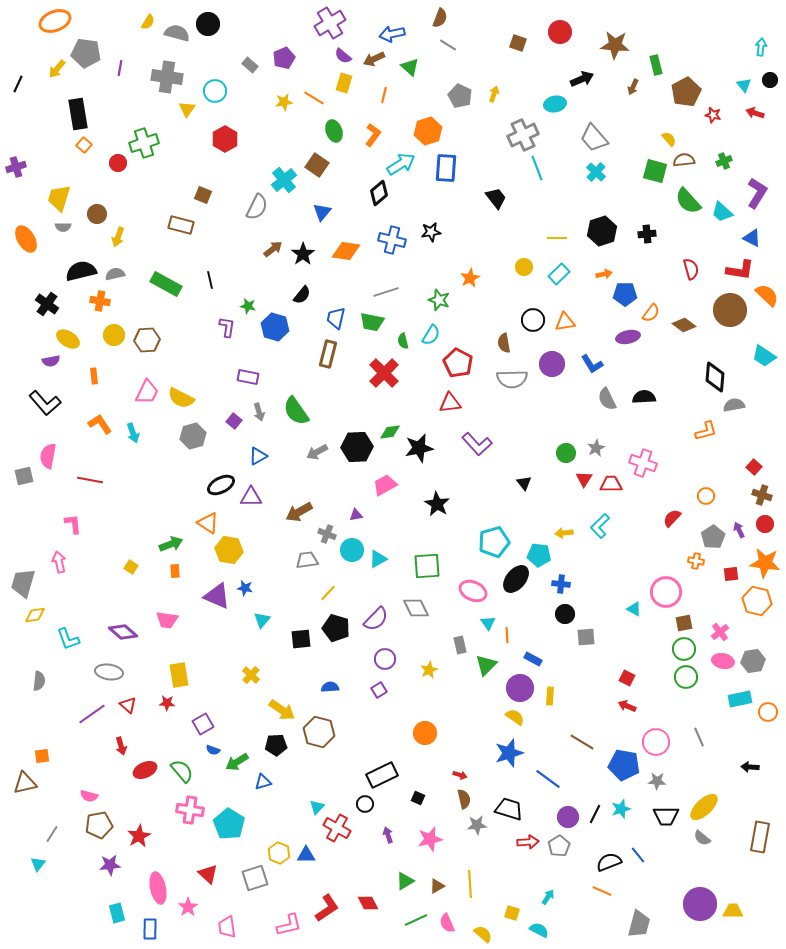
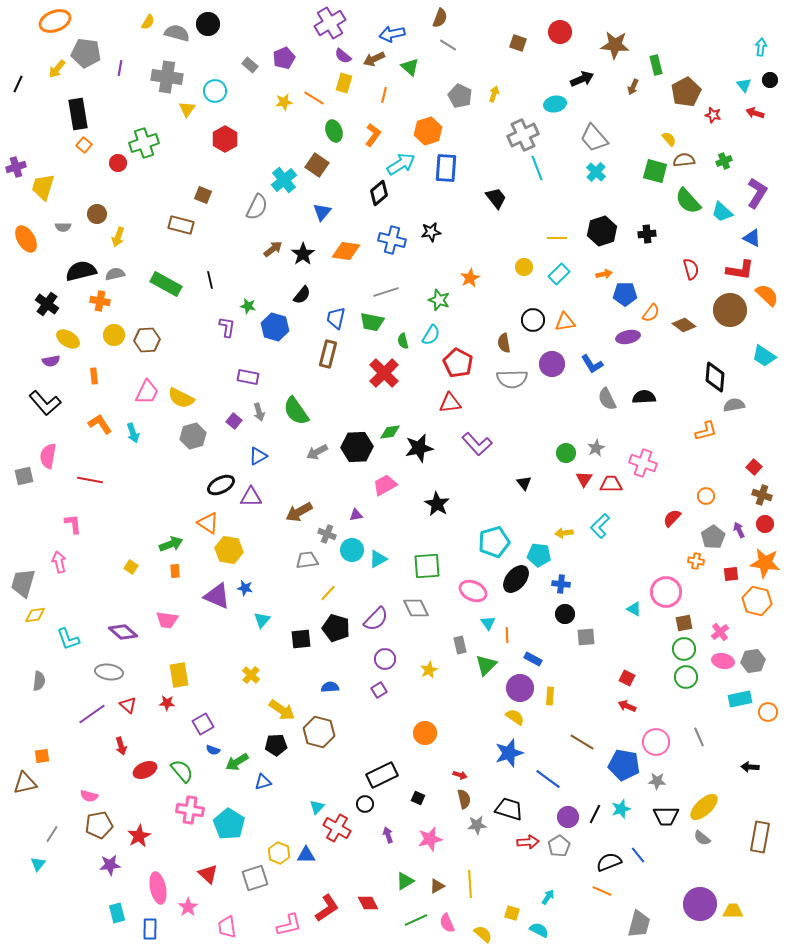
yellow trapezoid at (59, 198): moved 16 px left, 11 px up
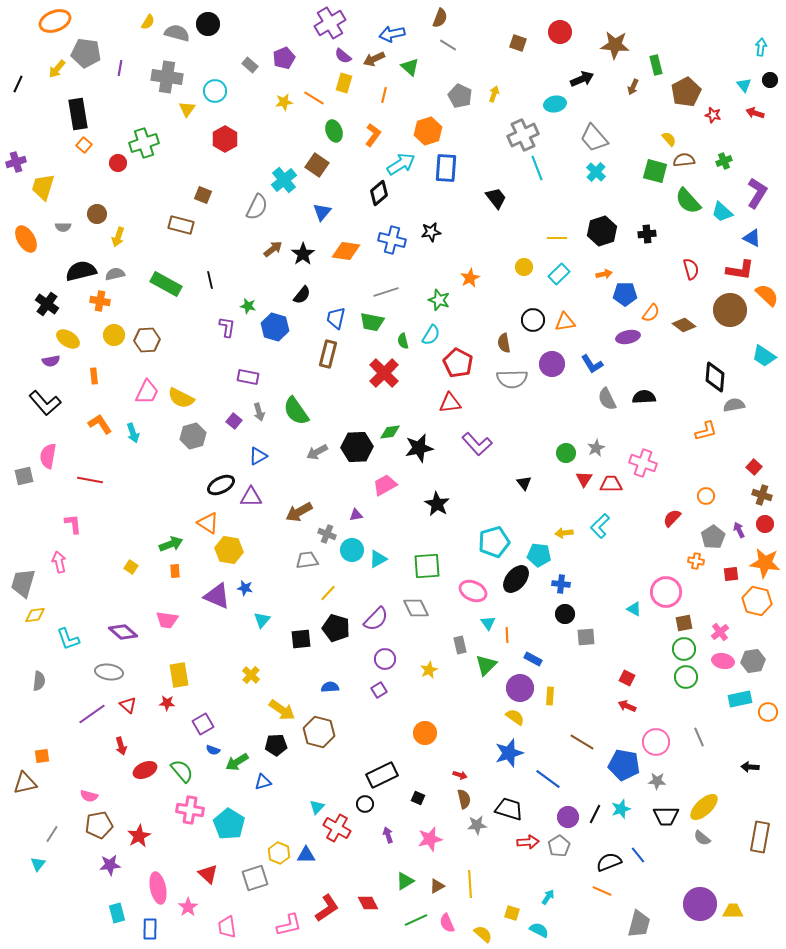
purple cross at (16, 167): moved 5 px up
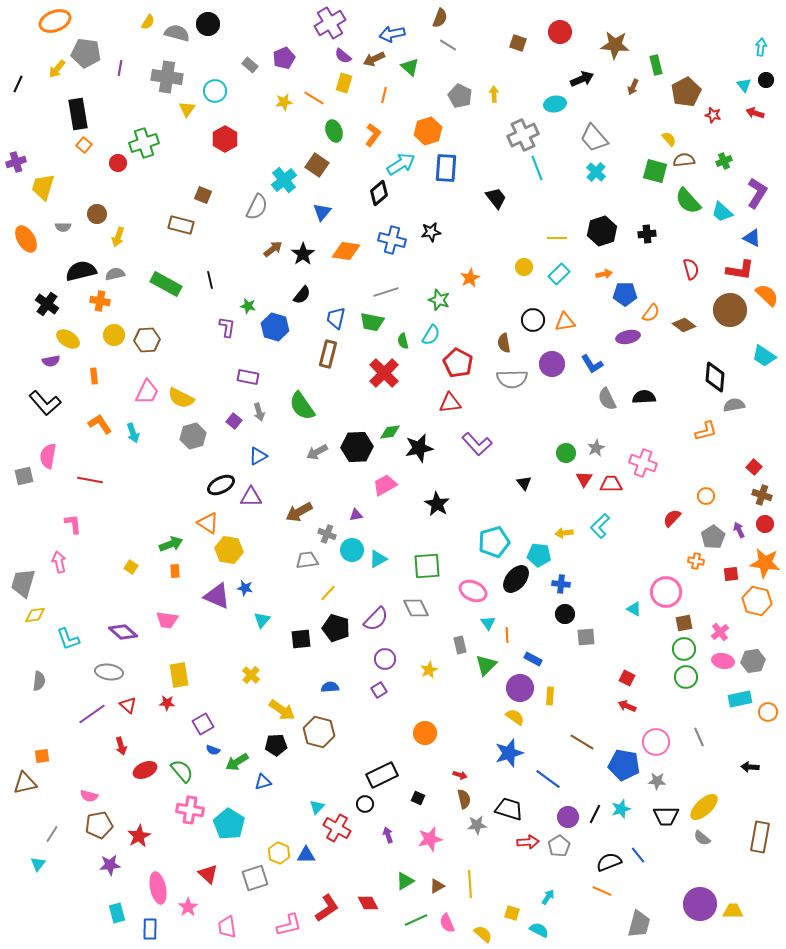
black circle at (770, 80): moved 4 px left
yellow arrow at (494, 94): rotated 21 degrees counterclockwise
green semicircle at (296, 411): moved 6 px right, 5 px up
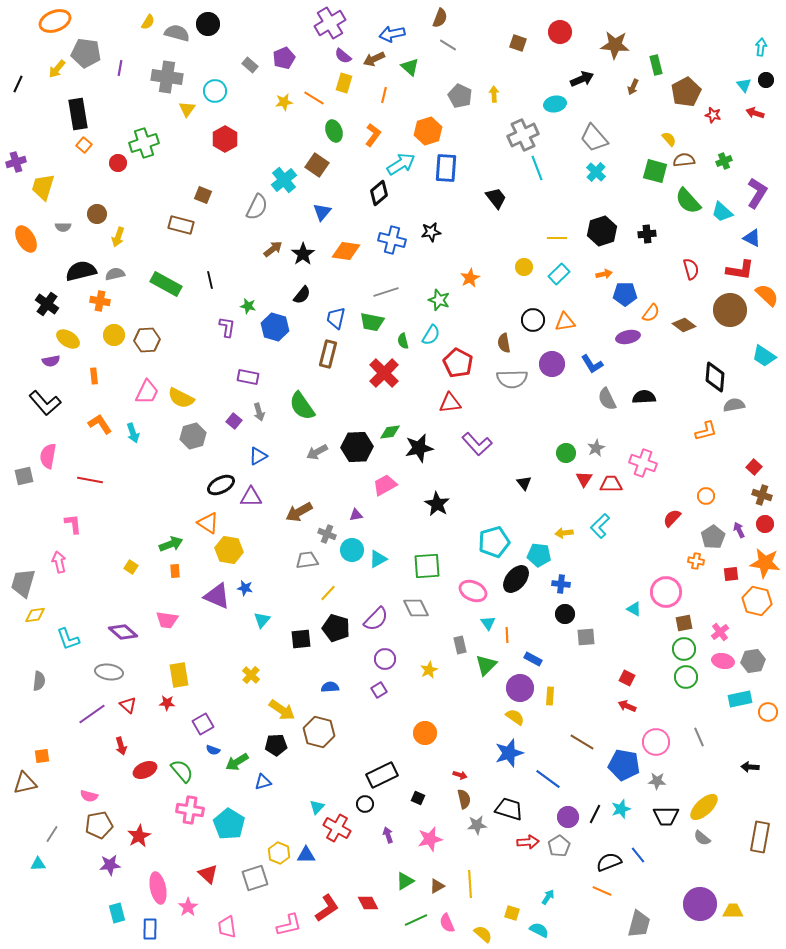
cyan triangle at (38, 864): rotated 49 degrees clockwise
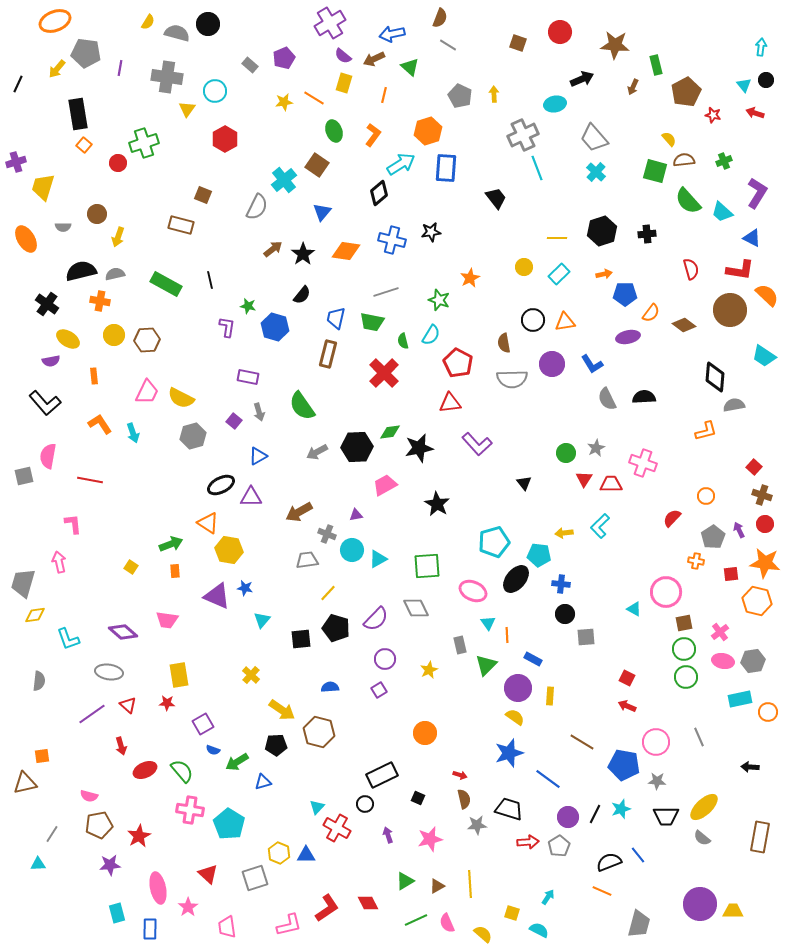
purple circle at (520, 688): moved 2 px left
